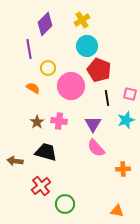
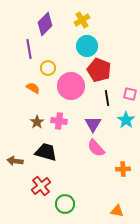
cyan star: rotated 18 degrees counterclockwise
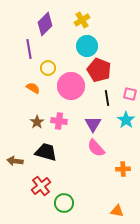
green circle: moved 1 px left, 1 px up
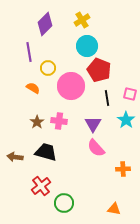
purple line: moved 3 px down
brown arrow: moved 4 px up
orange triangle: moved 3 px left, 2 px up
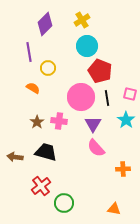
red pentagon: moved 1 px right, 1 px down
pink circle: moved 10 px right, 11 px down
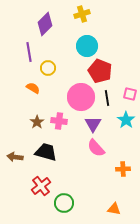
yellow cross: moved 6 px up; rotated 14 degrees clockwise
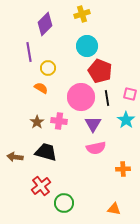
orange semicircle: moved 8 px right
pink semicircle: rotated 60 degrees counterclockwise
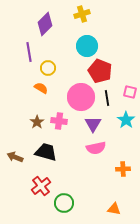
pink square: moved 2 px up
brown arrow: rotated 14 degrees clockwise
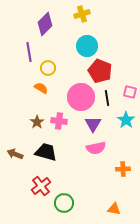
brown arrow: moved 3 px up
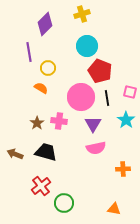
brown star: moved 1 px down
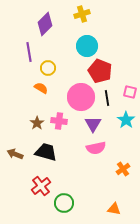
orange cross: rotated 32 degrees counterclockwise
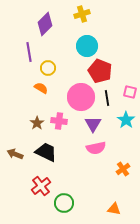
black trapezoid: rotated 10 degrees clockwise
